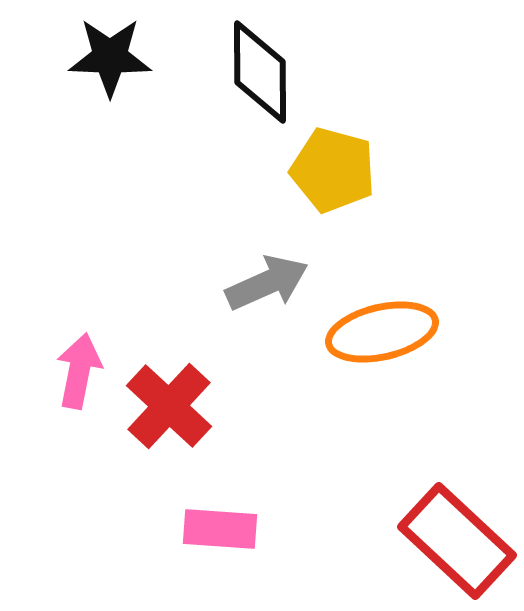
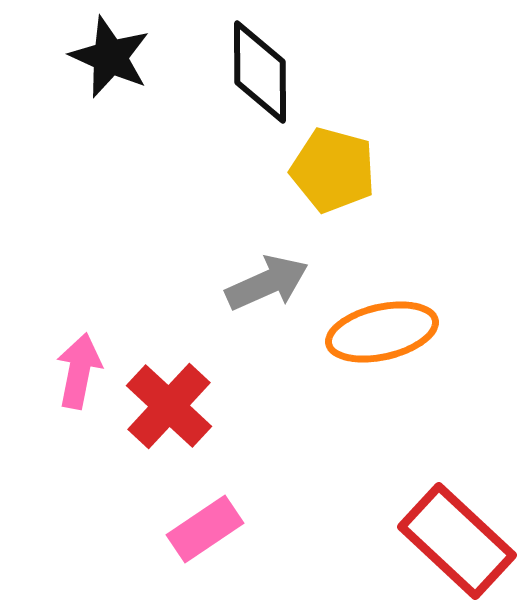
black star: rotated 22 degrees clockwise
pink rectangle: moved 15 px left; rotated 38 degrees counterclockwise
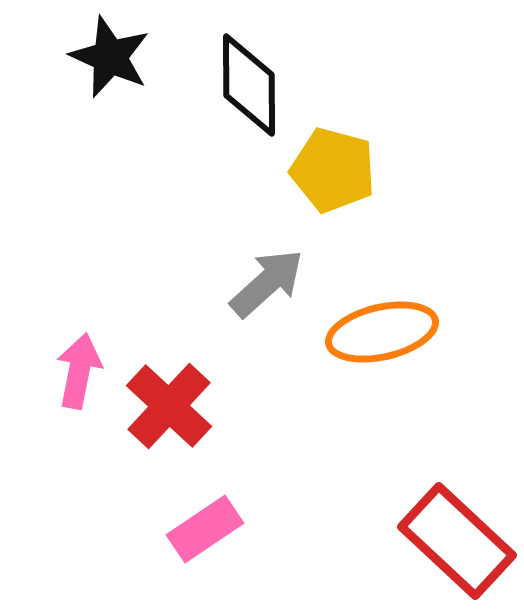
black diamond: moved 11 px left, 13 px down
gray arrow: rotated 18 degrees counterclockwise
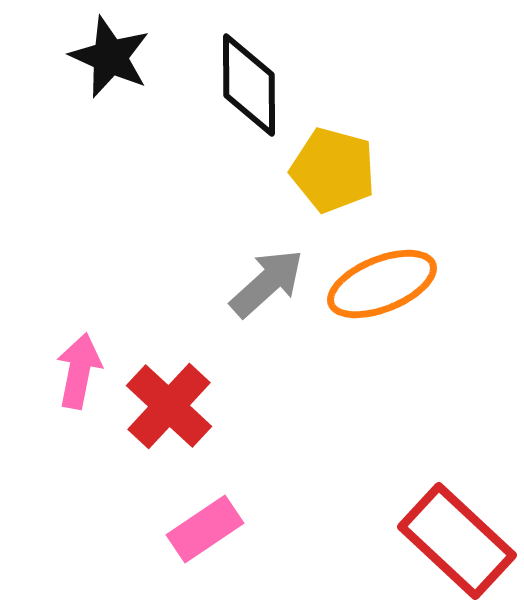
orange ellipse: moved 48 px up; rotated 9 degrees counterclockwise
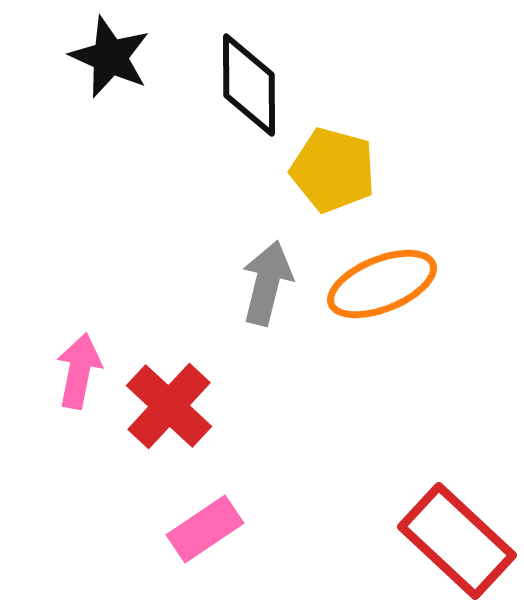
gray arrow: rotated 34 degrees counterclockwise
